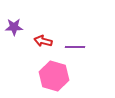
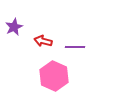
purple star: rotated 24 degrees counterclockwise
pink hexagon: rotated 8 degrees clockwise
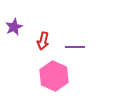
red arrow: rotated 90 degrees counterclockwise
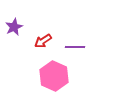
red arrow: rotated 42 degrees clockwise
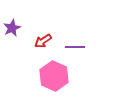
purple star: moved 2 px left, 1 px down
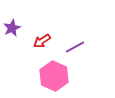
red arrow: moved 1 px left
purple line: rotated 30 degrees counterclockwise
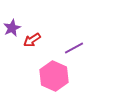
red arrow: moved 10 px left, 1 px up
purple line: moved 1 px left, 1 px down
